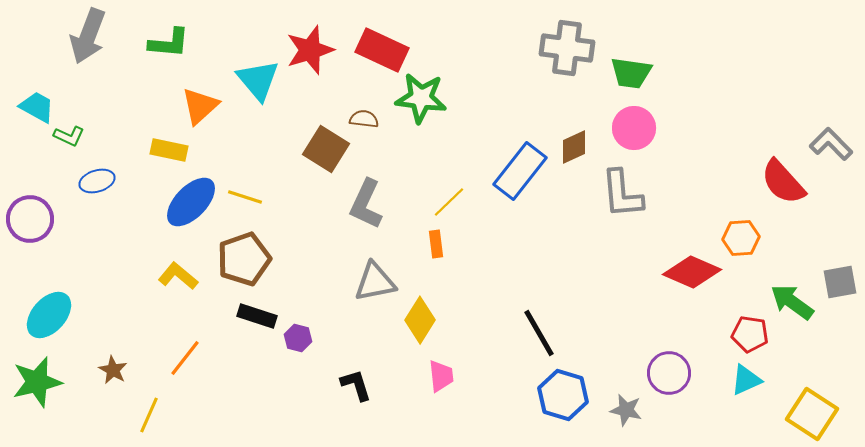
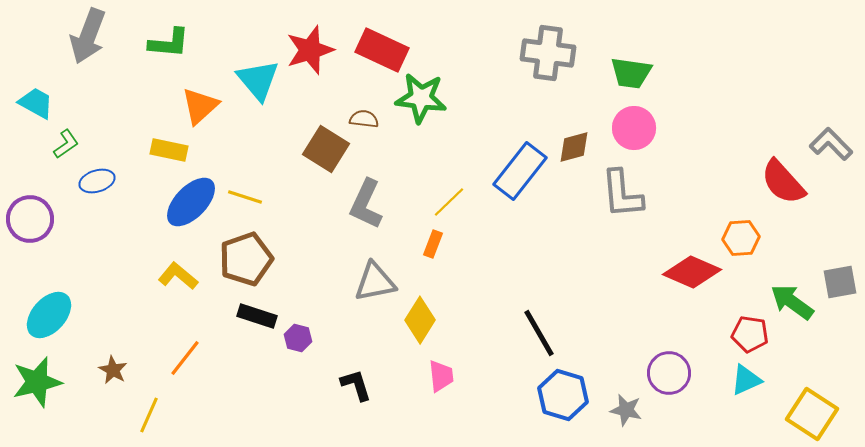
gray cross at (567, 48): moved 19 px left, 5 px down
cyan trapezoid at (37, 107): moved 1 px left, 4 px up
green L-shape at (69, 136): moved 3 px left, 8 px down; rotated 60 degrees counterclockwise
brown diamond at (574, 147): rotated 9 degrees clockwise
orange rectangle at (436, 244): moved 3 px left; rotated 28 degrees clockwise
brown pentagon at (244, 259): moved 2 px right
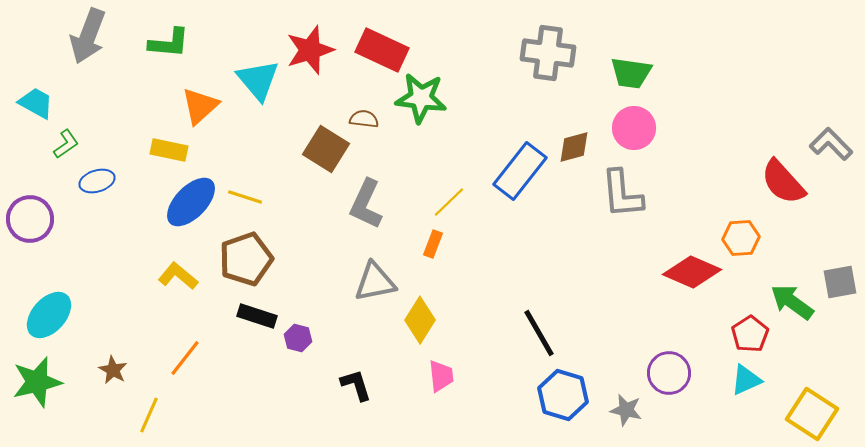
red pentagon at (750, 334): rotated 30 degrees clockwise
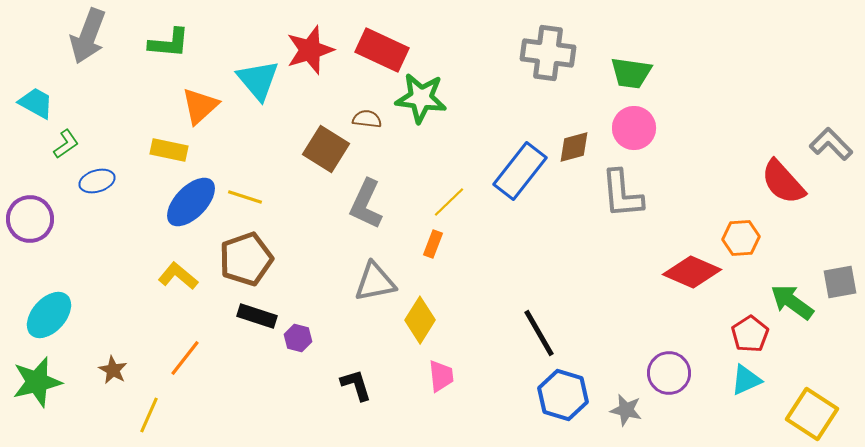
brown semicircle at (364, 119): moved 3 px right
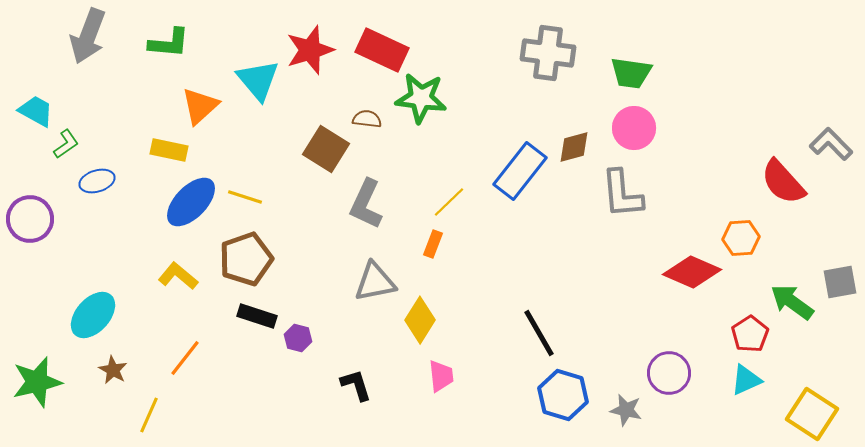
cyan trapezoid at (36, 103): moved 8 px down
cyan ellipse at (49, 315): moved 44 px right
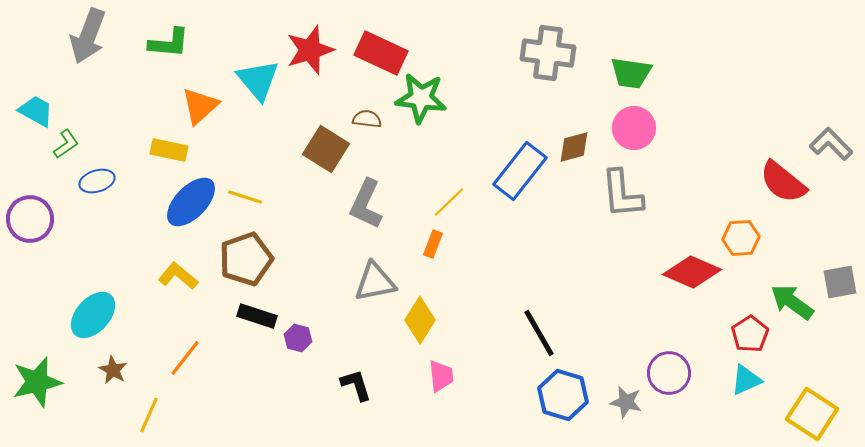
red rectangle at (382, 50): moved 1 px left, 3 px down
red semicircle at (783, 182): rotated 9 degrees counterclockwise
gray star at (626, 410): moved 8 px up
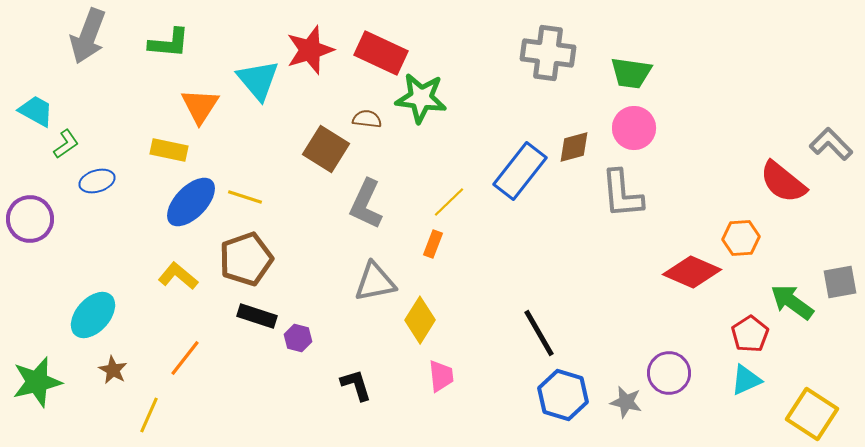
orange triangle at (200, 106): rotated 15 degrees counterclockwise
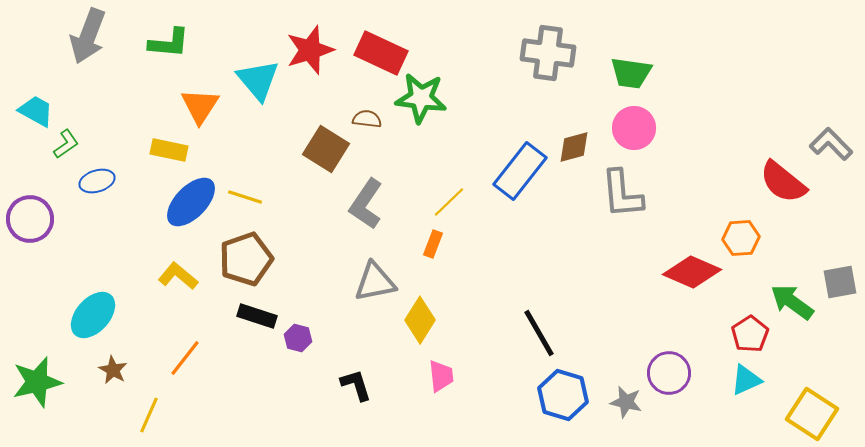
gray L-shape at (366, 204): rotated 9 degrees clockwise
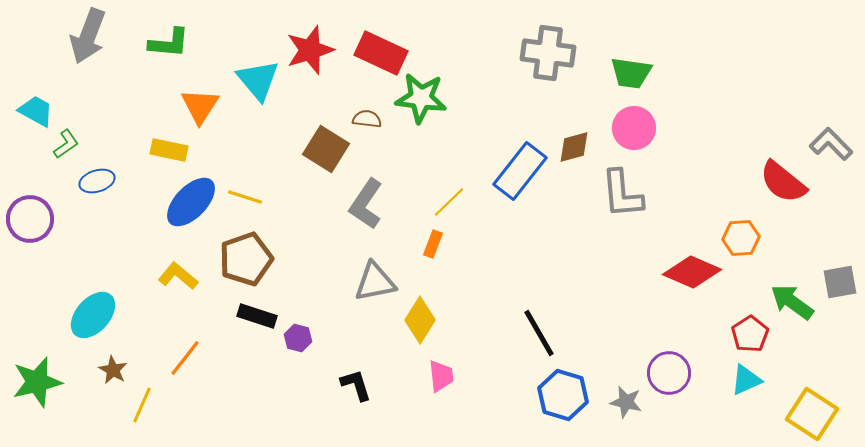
yellow line at (149, 415): moved 7 px left, 10 px up
